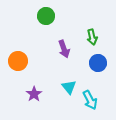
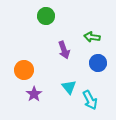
green arrow: rotated 112 degrees clockwise
purple arrow: moved 1 px down
orange circle: moved 6 px right, 9 px down
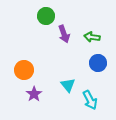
purple arrow: moved 16 px up
cyan triangle: moved 1 px left, 2 px up
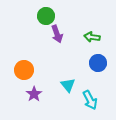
purple arrow: moved 7 px left
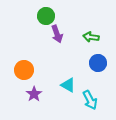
green arrow: moved 1 px left
cyan triangle: rotated 21 degrees counterclockwise
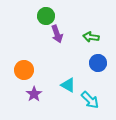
cyan arrow: rotated 18 degrees counterclockwise
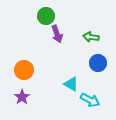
cyan triangle: moved 3 px right, 1 px up
purple star: moved 12 px left, 3 px down
cyan arrow: rotated 18 degrees counterclockwise
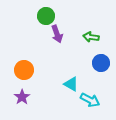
blue circle: moved 3 px right
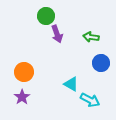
orange circle: moved 2 px down
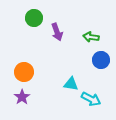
green circle: moved 12 px left, 2 px down
purple arrow: moved 2 px up
blue circle: moved 3 px up
cyan triangle: rotated 21 degrees counterclockwise
cyan arrow: moved 1 px right, 1 px up
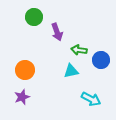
green circle: moved 1 px up
green arrow: moved 12 px left, 13 px down
orange circle: moved 1 px right, 2 px up
cyan triangle: moved 13 px up; rotated 21 degrees counterclockwise
purple star: rotated 14 degrees clockwise
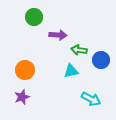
purple arrow: moved 1 px right, 3 px down; rotated 66 degrees counterclockwise
